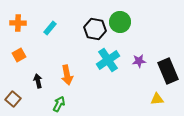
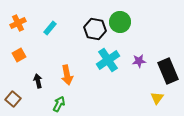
orange cross: rotated 28 degrees counterclockwise
yellow triangle: moved 1 px up; rotated 48 degrees counterclockwise
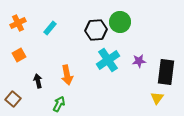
black hexagon: moved 1 px right, 1 px down; rotated 15 degrees counterclockwise
black rectangle: moved 2 px left, 1 px down; rotated 30 degrees clockwise
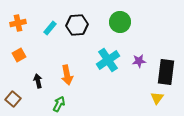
orange cross: rotated 14 degrees clockwise
black hexagon: moved 19 px left, 5 px up
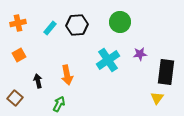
purple star: moved 1 px right, 7 px up
brown square: moved 2 px right, 1 px up
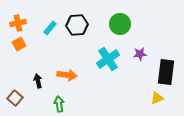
green circle: moved 2 px down
orange square: moved 11 px up
cyan cross: moved 1 px up
orange arrow: rotated 72 degrees counterclockwise
yellow triangle: rotated 32 degrees clockwise
green arrow: rotated 35 degrees counterclockwise
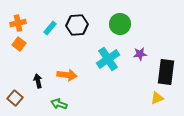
orange square: rotated 24 degrees counterclockwise
green arrow: rotated 63 degrees counterclockwise
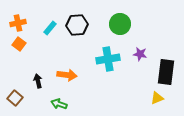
purple star: rotated 16 degrees clockwise
cyan cross: rotated 25 degrees clockwise
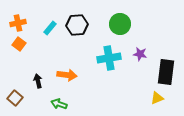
cyan cross: moved 1 px right, 1 px up
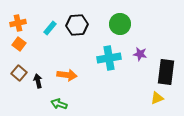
brown square: moved 4 px right, 25 px up
